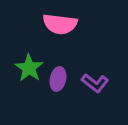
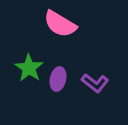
pink semicircle: rotated 24 degrees clockwise
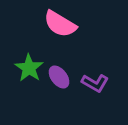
purple ellipse: moved 1 px right, 2 px up; rotated 50 degrees counterclockwise
purple L-shape: rotated 8 degrees counterclockwise
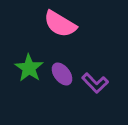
purple ellipse: moved 3 px right, 3 px up
purple L-shape: rotated 16 degrees clockwise
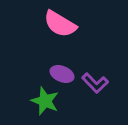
green star: moved 16 px right, 33 px down; rotated 12 degrees counterclockwise
purple ellipse: rotated 30 degrees counterclockwise
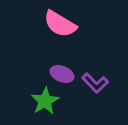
green star: rotated 20 degrees clockwise
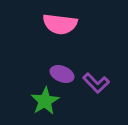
pink semicircle: rotated 24 degrees counterclockwise
purple L-shape: moved 1 px right
